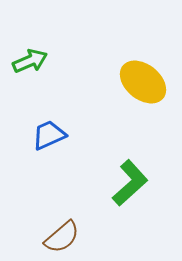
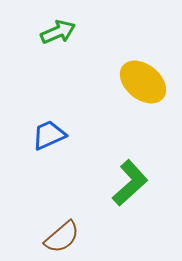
green arrow: moved 28 px right, 29 px up
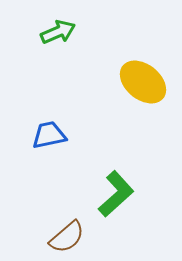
blue trapezoid: rotated 12 degrees clockwise
green L-shape: moved 14 px left, 11 px down
brown semicircle: moved 5 px right
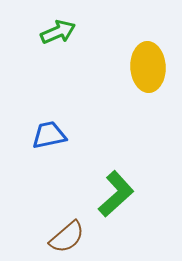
yellow ellipse: moved 5 px right, 15 px up; rotated 48 degrees clockwise
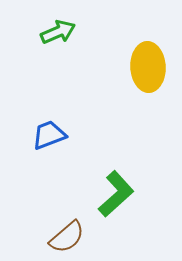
blue trapezoid: rotated 9 degrees counterclockwise
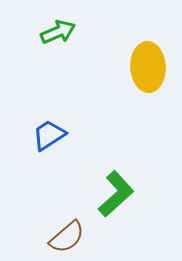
blue trapezoid: rotated 12 degrees counterclockwise
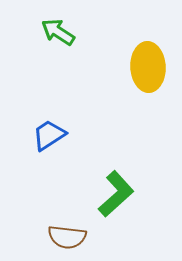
green arrow: rotated 124 degrees counterclockwise
brown semicircle: rotated 48 degrees clockwise
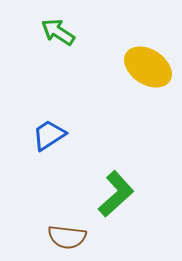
yellow ellipse: rotated 54 degrees counterclockwise
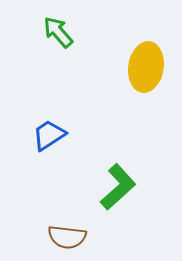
green arrow: rotated 16 degrees clockwise
yellow ellipse: moved 2 px left; rotated 66 degrees clockwise
green L-shape: moved 2 px right, 7 px up
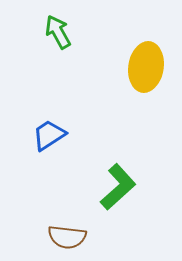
green arrow: rotated 12 degrees clockwise
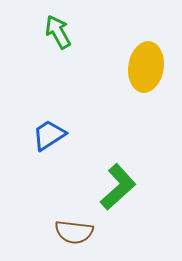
brown semicircle: moved 7 px right, 5 px up
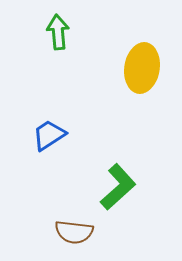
green arrow: rotated 24 degrees clockwise
yellow ellipse: moved 4 px left, 1 px down
